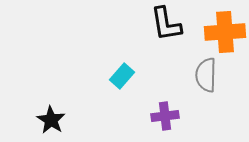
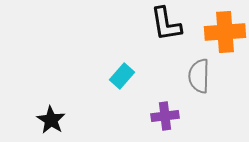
gray semicircle: moved 7 px left, 1 px down
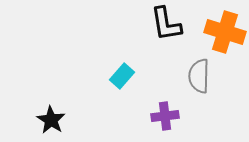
orange cross: rotated 21 degrees clockwise
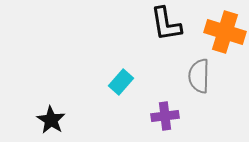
cyan rectangle: moved 1 px left, 6 px down
